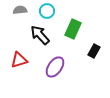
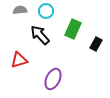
cyan circle: moved 1 px left
black rectangle: moved 2 px right, 7 px up
purple ellipse: moved 2 px left, 12 px down; rotated 10 degrees counterclockwise
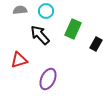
purple ellipse: moved 5 px left
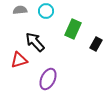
black arrow: moved 5 px left, 7 px down
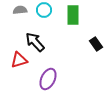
cyan circle: moved 2 px left, 1 px up
green rectangle: moved 14 px up; rotated 24 degrees counterclockwise
black rectangle: rotated 64 degrees counterclockwise
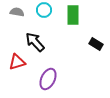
gray semicircle: moved 3 px left, 2 px down; rotated 16 degrees clockwise
black rectangle: rotated 24 degrees counterclockwise
red triangle: moved 2 px left, 2 px down
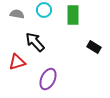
gray semicircle: moved 2 px down
black rectangle: moved 2 px left, 3 px down
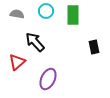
cyan circle: moved 2 px right, 1 px down
black rectangle: rotated 48 degrees clockwise
red triangle: rotated 24 degrees counterclockwise
